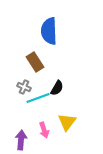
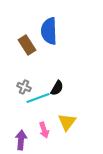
brown rectangle: moved 8 px left, 17 px up
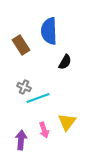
brown rectangle: moved 6 px left
black semicircle: moved 8 px right, 26 px up
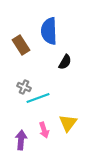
yellow triangle: moved 1 px right, 1 px down
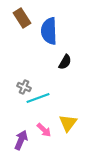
brown rectangle: moved 1 px right, 27 px up
pink arrow: rotated 28 degrees counterclockwise
purple arrow: rotated 18 degrees clockwise
